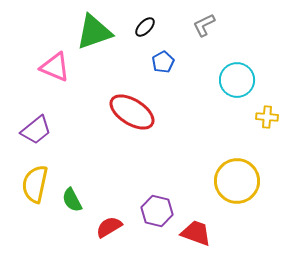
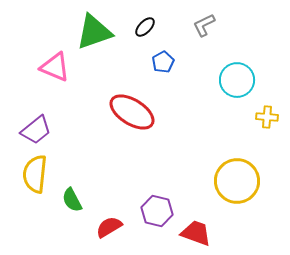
yellow semicircle: moved 10 px up; rotated 6 degrees counterclockwise
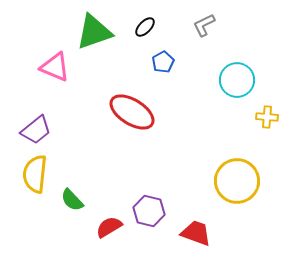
green semicircle: rotated 15 degrees counterclockwise
purple hexagon: moved 8 px left
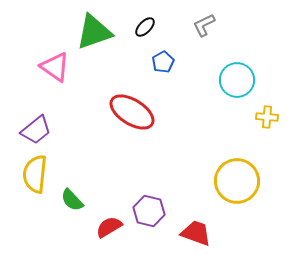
pink triangle: rotated 12 degrees clockwise
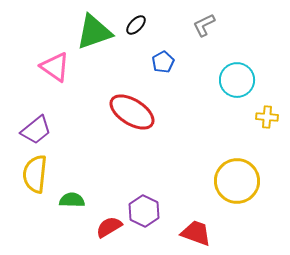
black ellipse: moved 9 px left, 2 px up
green semicircle: rotated 135 degrees clockwise
purple hexagon: moved 5 px left; rotated 12 degrees clockwise
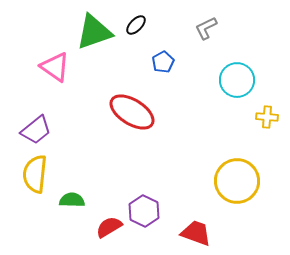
gray L-shape: moved 2 px right, 3 px down
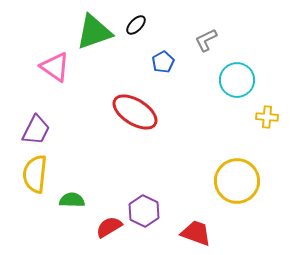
gray L-shape: moved 12 px down
red ellipse: moved 3 px right
purple trapezoid: rotated 24 degrees counterclockwise
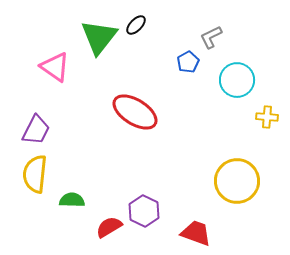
green triangle: moved 5 px right, 5 px down; rotated 33 degrees counterclockwise
gray L-shape: moved 5 px right, 3 px up
blue pentagon: moved 25 px right
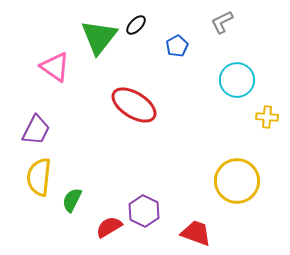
gray L-shape: moved 11 px right, 15 px up
blue pentagon: moved 11 px left, 16 px up
red ellipse: moved 1 px left, 7 px up
yellow semicircle: moved 4 px right, 3 px down
green semicircle: rotated 65 degrees counterclockwise
